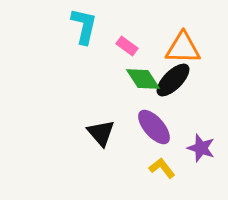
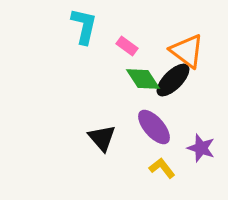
orange triangle: moved 4 px right, 3 px down; rotated 36 degrees clockwise
black triangle: moved 1 px right, 5 px down
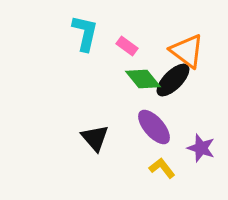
cyan L-shape: moved 1 px right, 7 px down
green diamond: rotated 6 degrees counterclockwise
black triangle: moved 7 px left
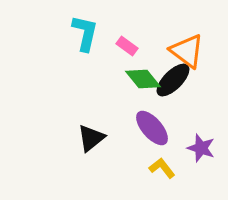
purple ellipse: moved 2 px left, 1 px down
black triangle: moved 4 px left; rotated 32 degrees clockwise
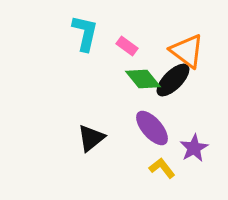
purple star: moved 7 px left; rotated 24 degrees clockwise
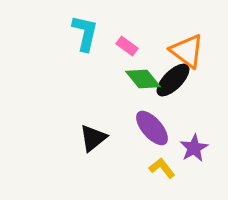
black triangle: moved 2 px right
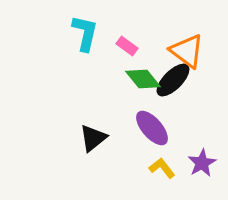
purple star: moved 8 px right, 15 px down
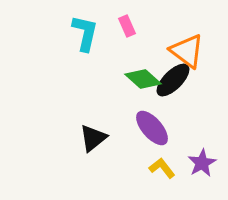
pink rectangle: moved 20 px up; rotated 30 degrees clockwise
green diamond: rotated 9 degrees counterclockwise
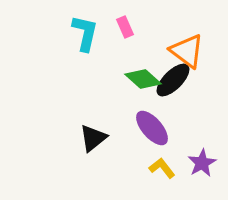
pink rectangle: moved 2 px left, 1 px down
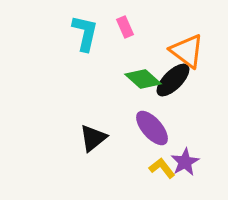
purple star: moved 17 px left, 1 px up
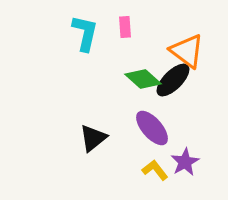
pink rectangle: rotated 20 degrees clockwise
yellow L-shape: moved 7 px left, 2 px down
